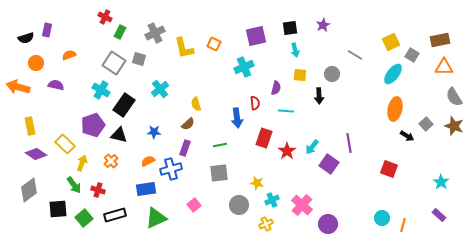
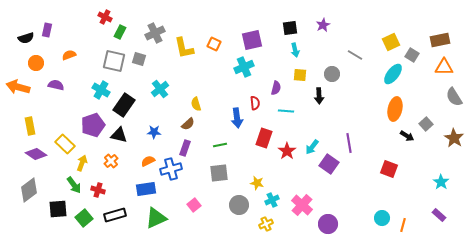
purple square at (256, 36): moved 4 px left, 4 px down
gray square at (114, 63): moved 2 px up; rotated 20 degrees counterclockwise
brown star at (454, 126): moved 12 px down; rotated 12 degrees clockwise
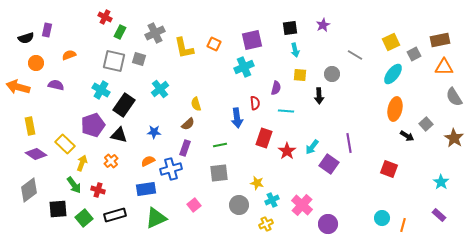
gray square at (412, 55): moved 2 px right, 1 px up; rotated 32 degrees clockwise
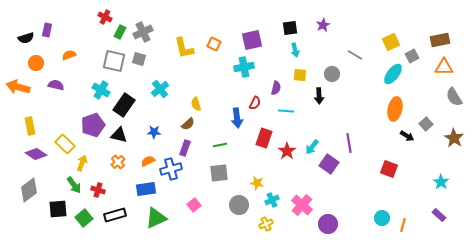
gray cross at (155, 33): moved 12 px left, 1 px up
gray square at (414, 54): moved 2 px left, 2 px down
cyan cross at (244, 67): rotated 12 degrees clockwise
red semicircle at (255, 103): rotated 32 degrees clockwise
orange cross at (111, 161): moved 7 px right, 1 px down
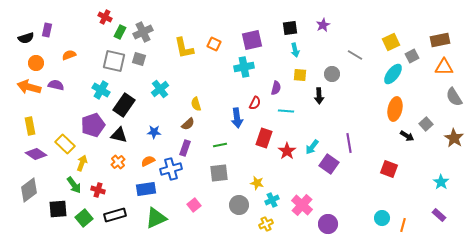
orange arrow at (18, 87): moved 11 px right
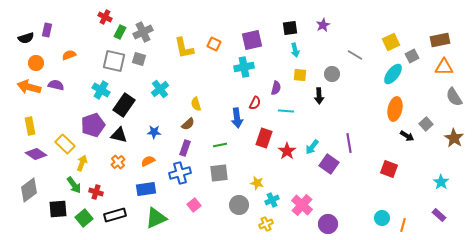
blue cross at (171, 169): moved 9 px right, 4 px down
red cross at (98, 190): moved 2 px left, 2 px down
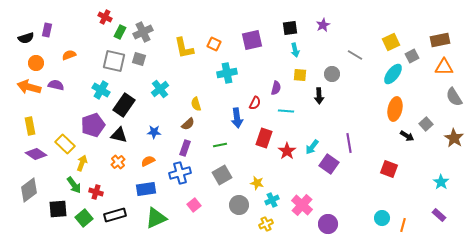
cyan cross at (244, 67): moved 17 px left, 6 px down
gray square at (219, 173): moved 3 px right, 2 px down; rotated 24 degrees counterclockwise
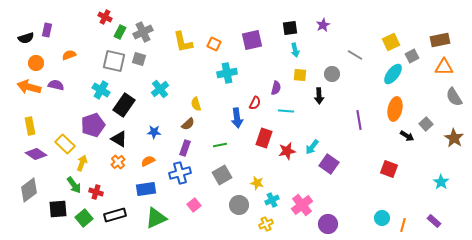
yellow L-shape at (184, 48): moved 1 px left, 6 px up
black triangle at (119, 135): moved 4 px down; rotated 18 degrees clockwise
purple line at (349, 143): moved 10 px right, 23 px up
red star at (287, 151): rotated 24 degrees clockwise
pink cross at (302, 205): rotated 10 degrees clockwise
purple rectangle at (439, 215): moved 5 px left, 6 px down
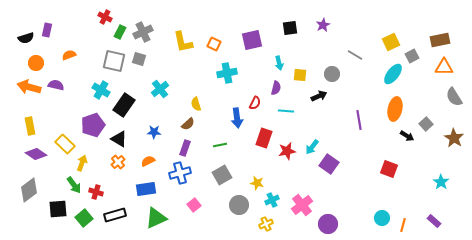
cyan arrow at (295, 50): moved 16 px left, 13 px down
black arrow at (319, 96): rotated 112 degrees counterclockwise
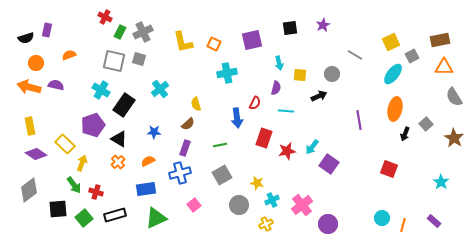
black arrow at (407, 136): moved 2 px left, 2 px up; rotated 80 degrees clockwise
